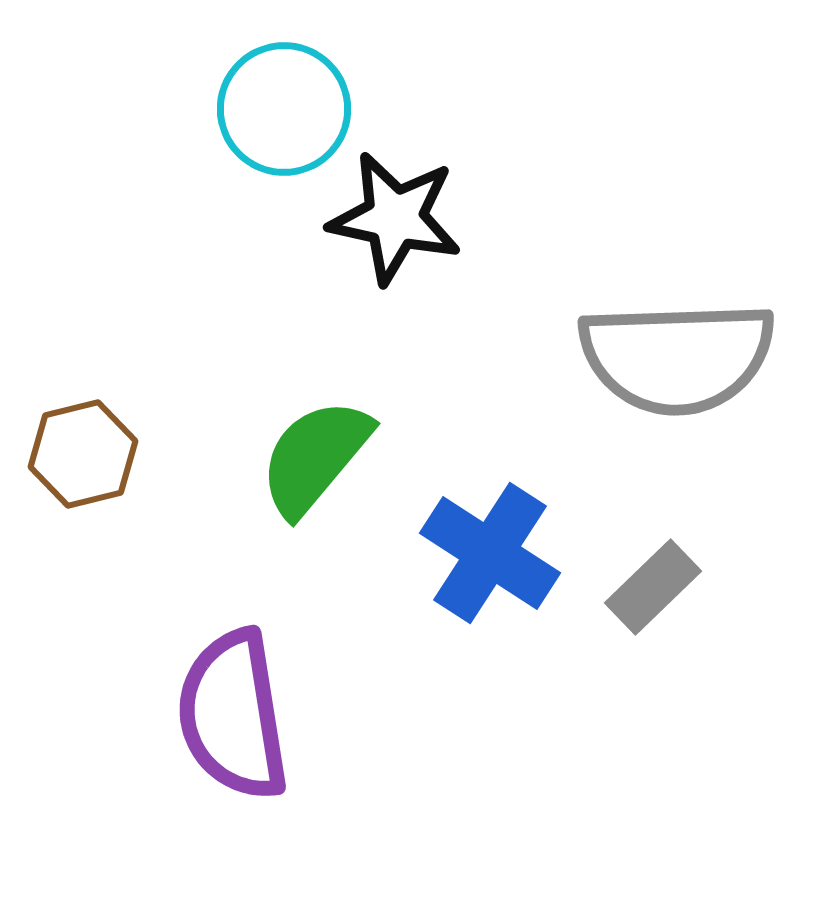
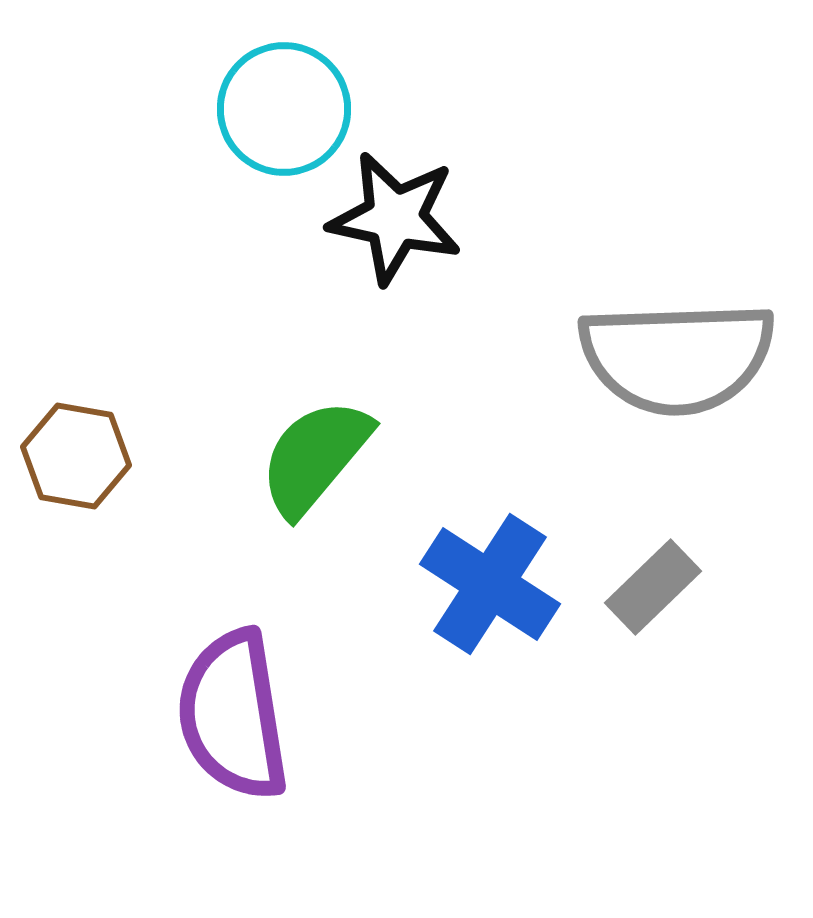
brown hexagon: moved 7 px left, 2 px down; rotated 24 degrees clockwise
blue cross: moved 31 px down
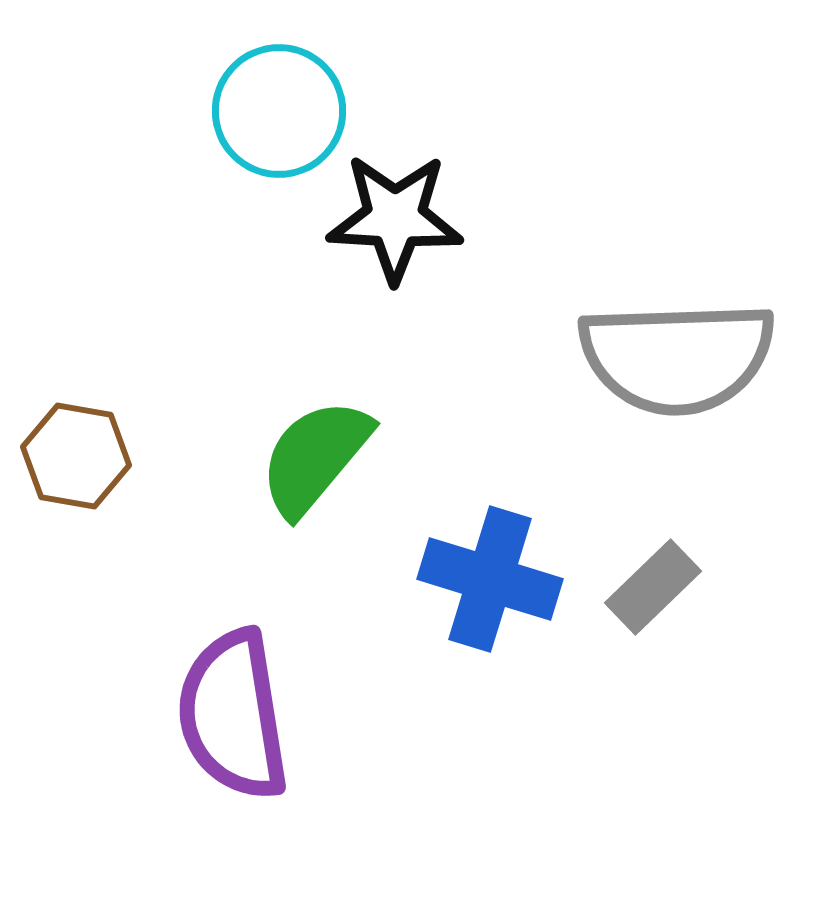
cyan circle: moved 5 px left, 2 px down
black star: rotated 9 degrees counterclockwise
blue cross: moved 5 px up; rotated 16 degrees counterclockwise
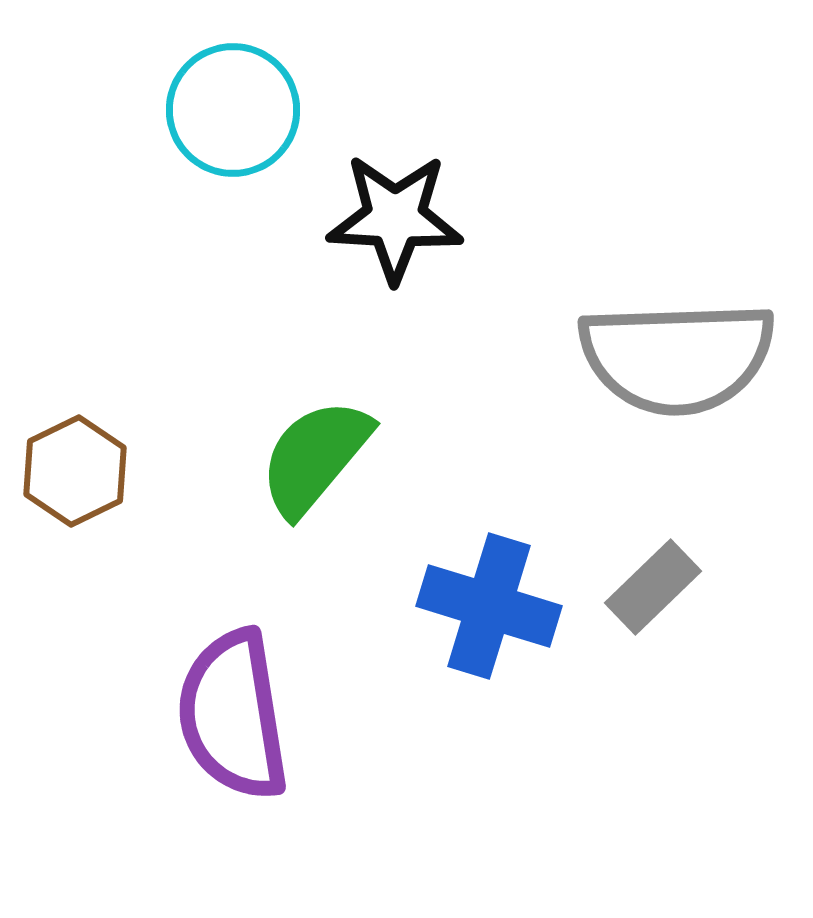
cyan circle: moved 46 px left, 1 px up
brown hexagon: moved 1 px left, 15 px down; rotated 24 degrees clockwise
blue cross: moved 1 px left, 27 px down
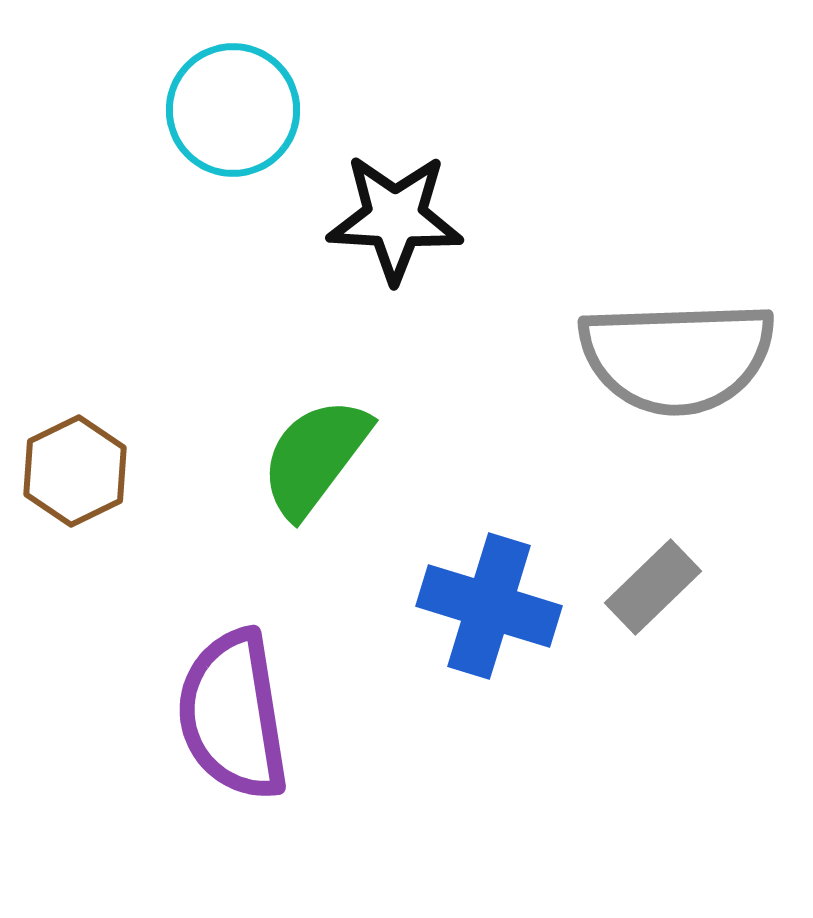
green semicircle: rotated 3 degrees counterclockwise
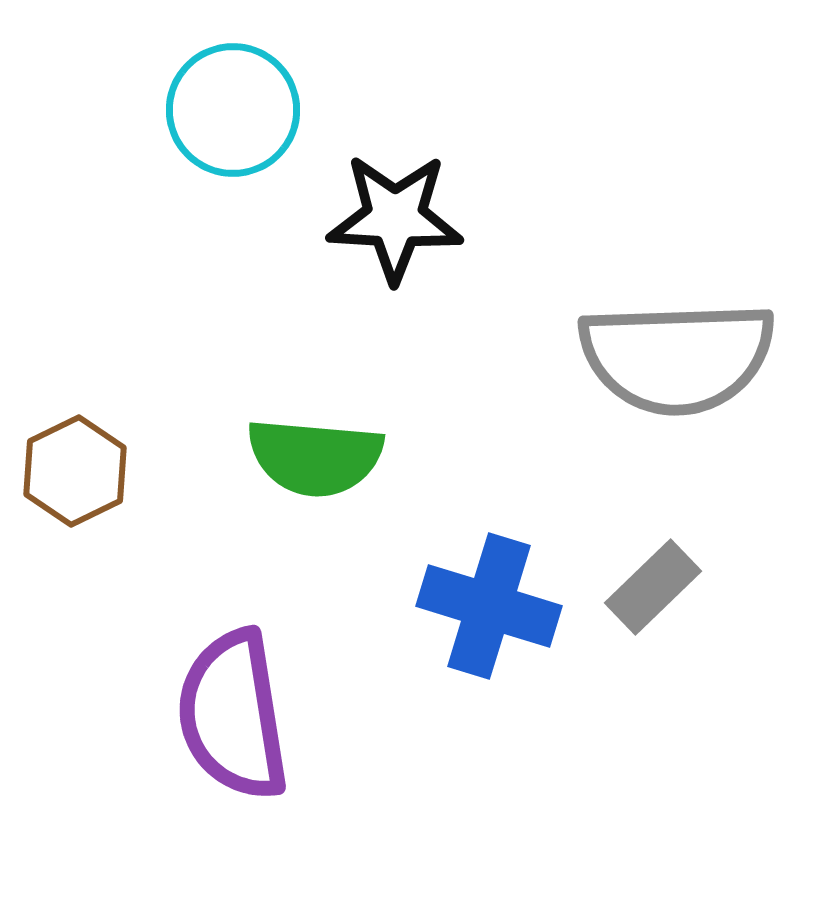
green semicircle: rotated 122 degrees counterclockwise
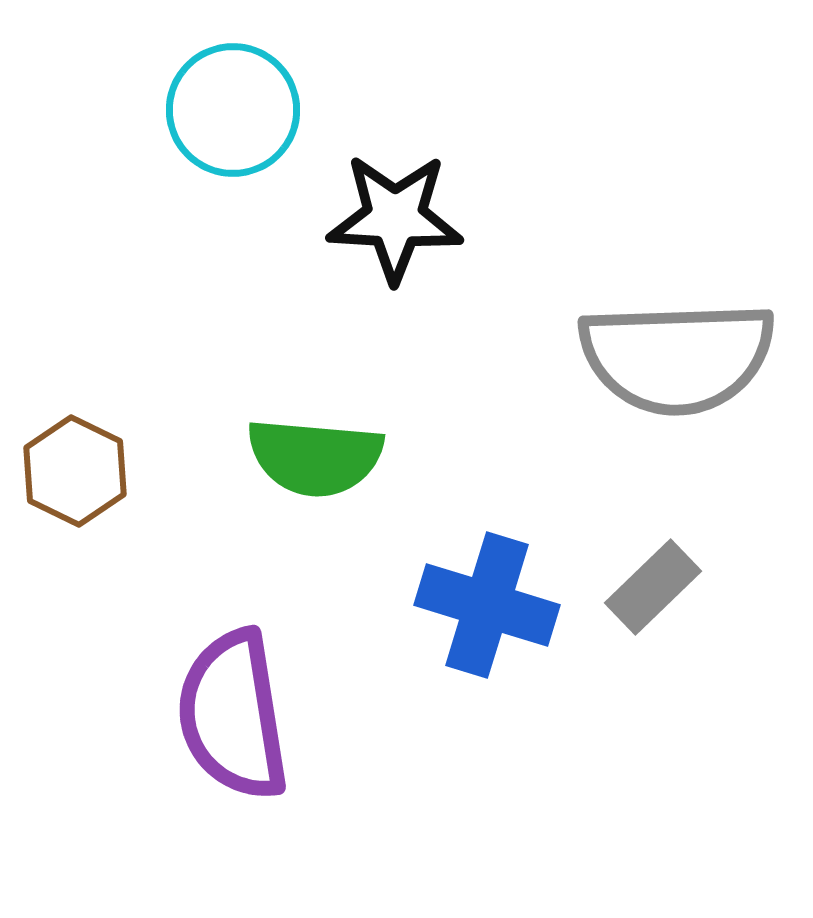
brown hexagon: rotated 8 degrees counterclockwise
blue cross: moved 2 px left, 1 px up
